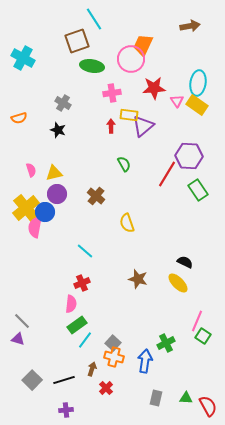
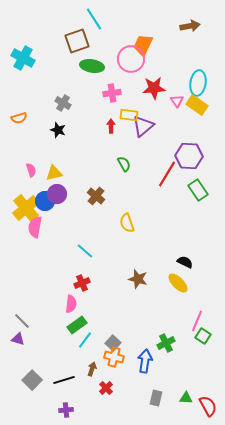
blue circle at (45, 212): moved 11 px up
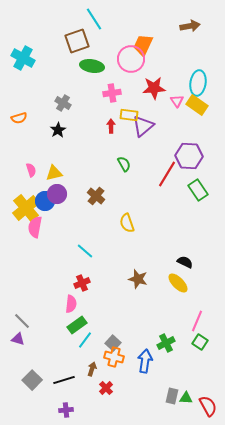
black star at (58, 130): rotated 21 degrees clockwise
green square at (203, 336): moved 3 px left, 6 px down
gray rectangle at (156, 398): moved 16 px right, 2 px up
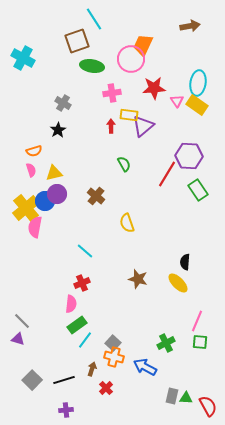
orange semicircle at (19, 118): moved 15 px right, 33 px down
black semicircle at (185, 262): rotated 112 degrees counterclockwise
green square at (200, 342): rotated 28 degrees counterclockwise
blue arrow at (145, 361): moved 6 px down; rotated 70 degrees counterclockwise
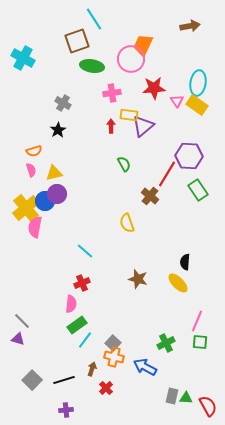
brown cross at (96, 196): moved 54 px right
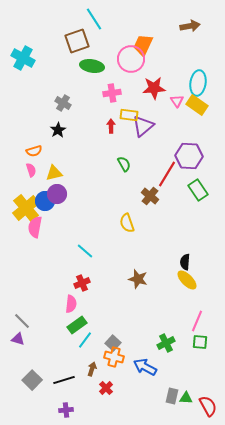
yellow ellipse at (178, 283): moved 9 px right, 3 px up
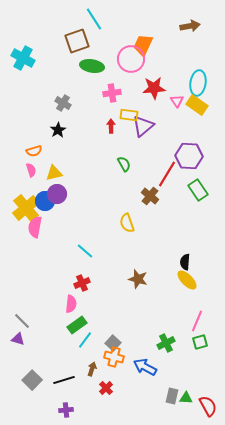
green square at (200, 342): rotated 21 degrees counterclockwise
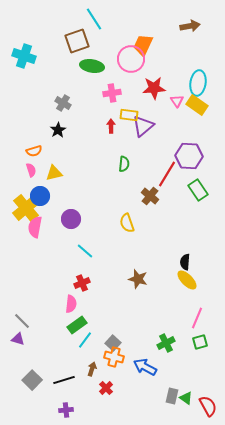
cyan cross at (23, 58): moved 1 px right, 2 px up; rotated 10 degrees counterclockwise
green semicircle at (124, 164): rotated 35 degrees clockwise
purple circle at (57, 194): moved 14 px right, 25 px down
blue circle at (45, 201): moved 5 px left, 5 px up
pink line at (197, 321): moved 3 px up
green triangle at (186, 398): rotated 32 degrees clockwise
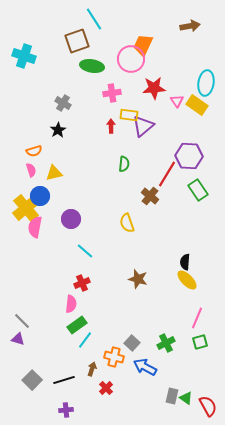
cyan ellipse at (198, 83): moved 8 px right
gray square at (113, 343): moved 19 px right
